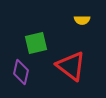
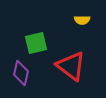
purple diamond: moved 1 px down
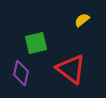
yellow semicircle: rotated 140 degrees clockwise
red triangle: moved 3 px down
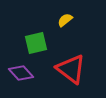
yellow semicircle: moved 17 px left
purple diamond: rotated 55 degrees counterclockwise
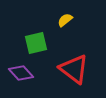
red triangle: moved 3 px right
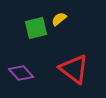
yellow semicircle: moved 6 px left, 1 px up
green square: moved 15 px up
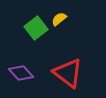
green square: rotated 25 degrees counterclockwise
red triangle: moved 6 px left, 4 px down
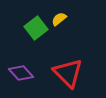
red triangle: rotated 8 degrees clockwise
